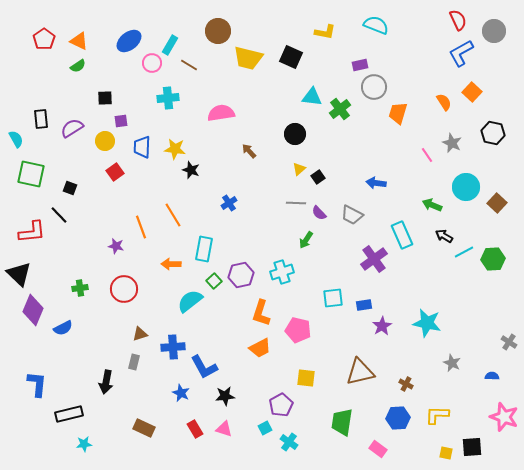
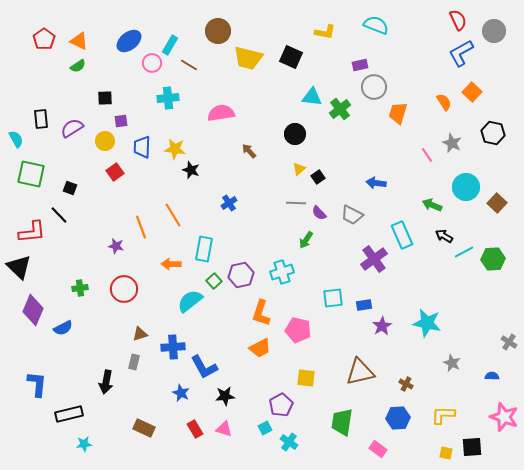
black triangle at (19, 274): moved 7 px up
yellow L-shape at (437, 415): moved 6 px right
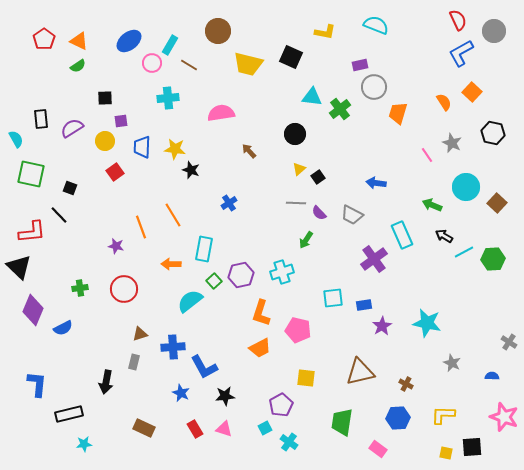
yellow trapezoid at (248, 58): moved 6 px down
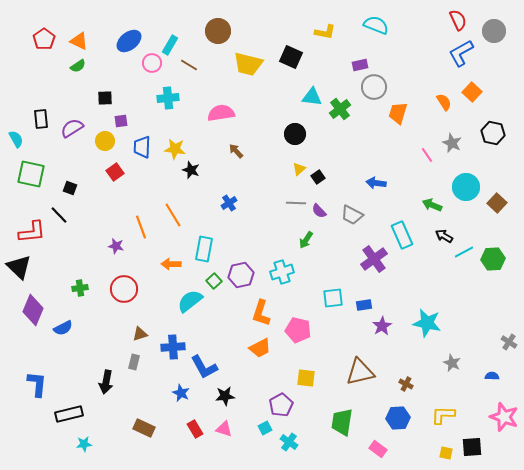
brown arrow at (249, 151): moved 13 px left
purple semicircle at (319, 213): moved 2 px up
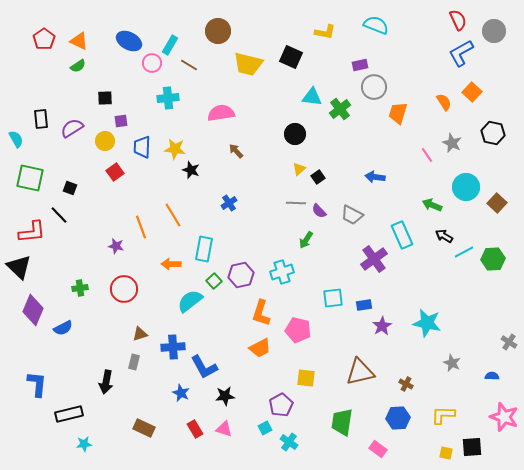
blue ellipse at (129, 41): rotated 65 degrees clockwise
green square at (31, 174): moved 1 px left, 4 px down
blue arrow at (376, 183): moved 1 px left, 6 px up
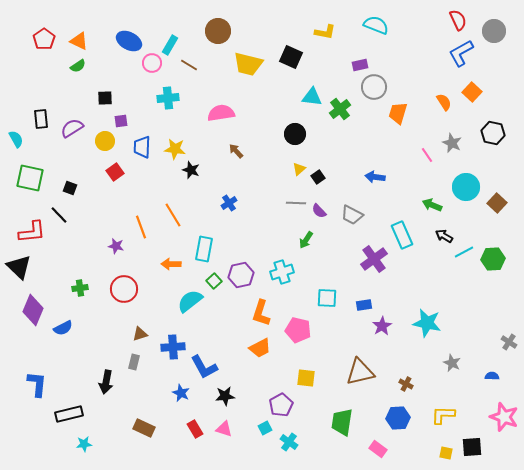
cyan square at (333, 298): moved 6 px left; rotated 10 degrees clockwise
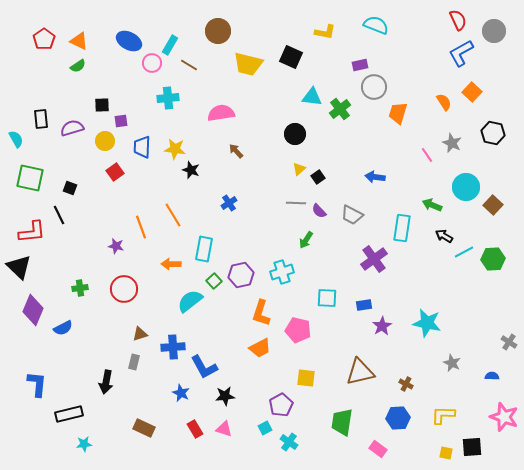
black square at (105, 98): moved 3 px left, 7 px down
purple semicircle at (72, 128): rotated 15 degrees clockwise
brown square at (497, 203): moved 4 px left, 2 px down
black line at (59, 215): rotated 18 degrees clockwise
cyan rectangle at (402, 235): moved 7 px up; rotated 32 degrees clockwise
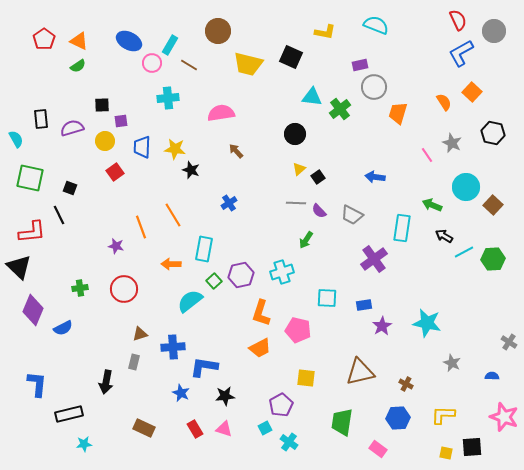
blue L-shape at (204, 367): rotated 128 degrees clockwise
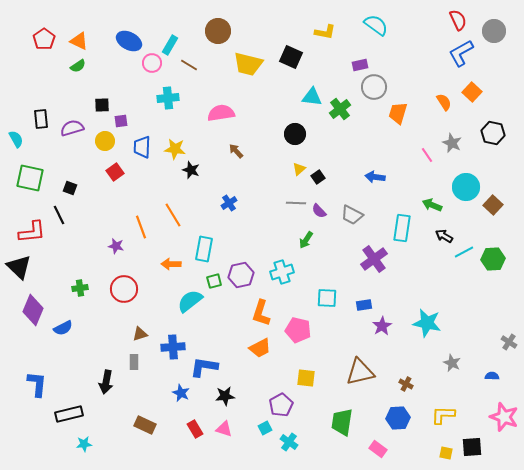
cyan semicircle at (376, 25): rotated 15 degrees clockwise
green square at (214, 281): rotated 28 degrees clockwise
gray rectangle at (134, 362): rotated 14 degrees counterclockwise
brown rectangle at (144, 428): moved 1 px right, 3 px up
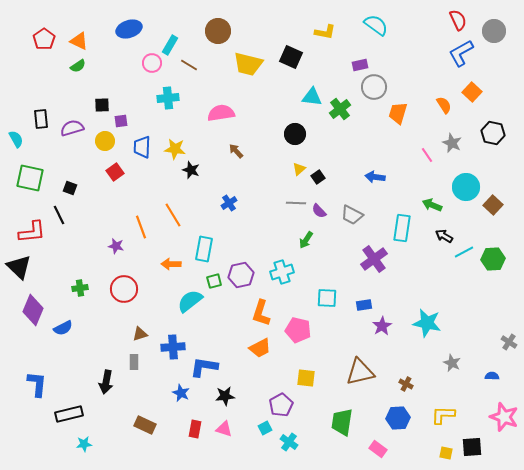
blue ellipse at (129, 41): moved 12 px up; rotated 45 degrees counterclockwise
orange semicircle at (444, 102): moved 3 px down
red rectangle at (195, 429): rotated 42 degrees clockwise
